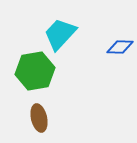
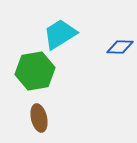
cyan trapezoid: rotated 15 degrees clockwise
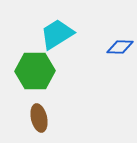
cyan trapezoid: moved 3 px left
green hexagon: rotated 9 degrees clockwise
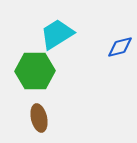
blue diamond: rotated 16 degrees counterclockwise
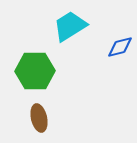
cyan trapezoid: moved 13 px right, 8 px up
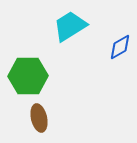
blue diamond: rotated 16 degrees counterclockwise
green hexagon: moved 7 px left, 5 px down
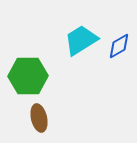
cyan trapezoid: moved 11 px right, 14 px down
blue diamond: moved 1 px left, 1 px up
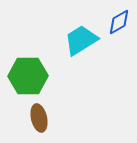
blue diamond: moved 24 px up
